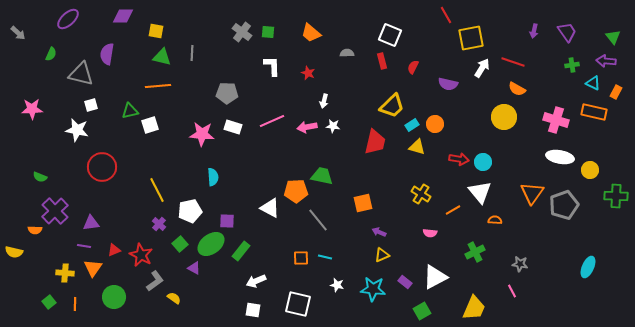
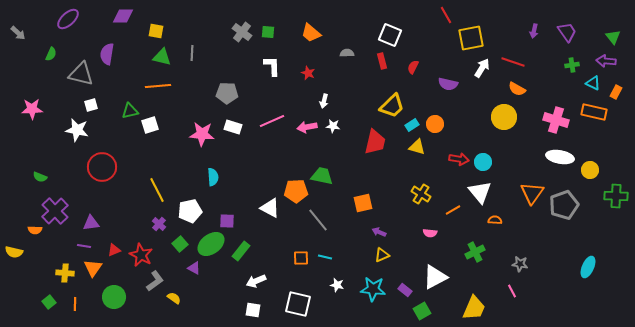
purple rectangle at (405, 282): moved 8 px down
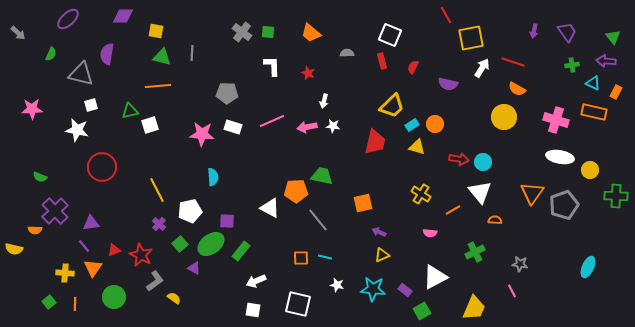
purple line at (84, 246): rotated 40 degrees clockwise
yellow semicircle at (14, 252): moved 3 px up
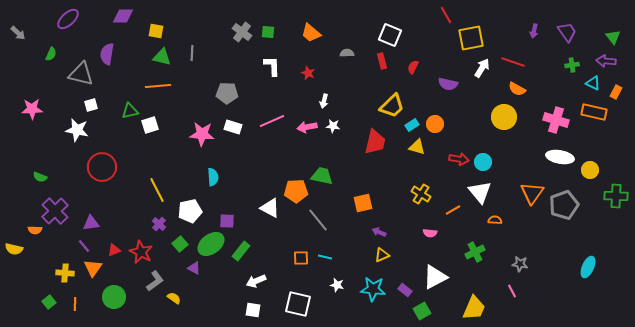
red star at (141, 255): moved 3 px up
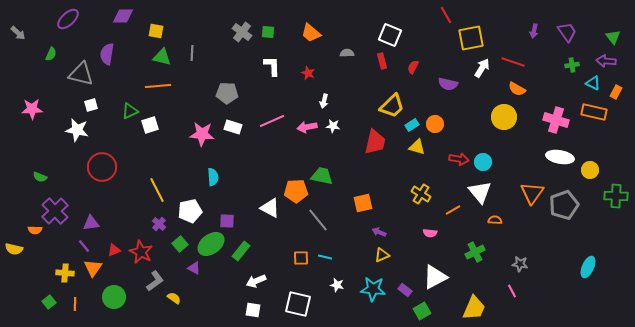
green triangle at (130, 111): rotated 12 degrees counterclockwise
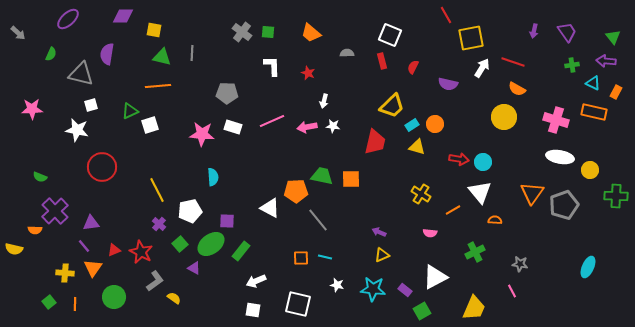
yellow square at (156, 31): moved 2 px left, 1 px up
orange square at (363, 203): moved 12 px left, 24 px up; rotated 12 degrees clockwise
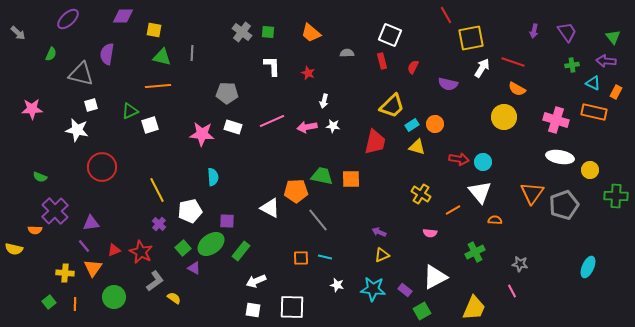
green square at (180, 244): moved 3 px right, 4 px down
white square at (298, 304): moved 6 px left, 3 px down; rotated 12 degrees counterclockwise
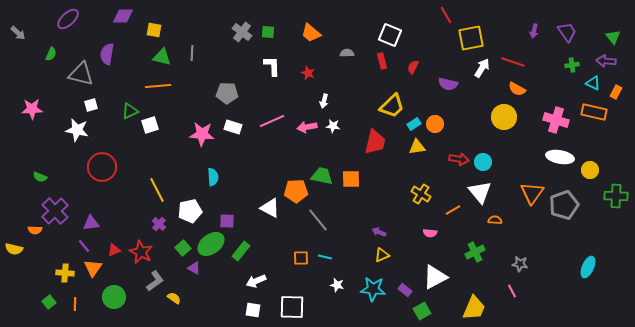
cyan rectangle at (412, 125): moved 2 px right, 1 px up
yellow triangle at (417, 147): rotated 24 degrees counterclockwise
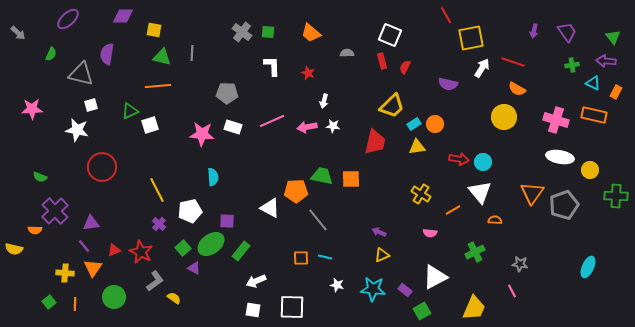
red semicircle at (413, 67): moved 8 px left
orange rectangle at (594, 112): moved 3 px down
